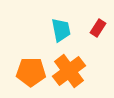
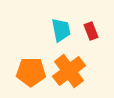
red rectangle: moved 7 px left, 3 px down; rotated 54 degrees counterclockwise
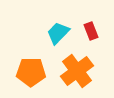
cyan trapezoid: moved 3 px left, 3 px down; rotated 125 degrees counterclockwise
orange cross: moved 8 px right
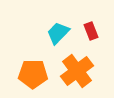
orange pentagon: moved 2 px right, 2 px down
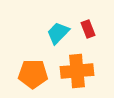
red rectangle: moved 3 px left, 2 px up
orange cross: rotated 32 degrees clockwise
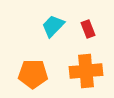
cyan trapezoid: moved 5 px left, 7 px up
orange cross: moved 9 px right
